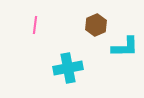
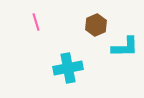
pink line: moved 1 px right, 3 px up; rotated 24 degrees counterclockwise
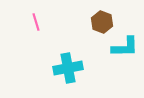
brown hexagon: moved 6 px right, 3 px up; rotated 15 degrees counterclockwise
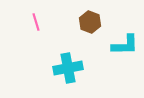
brown hexagon: moved 12 px left
cyan L-shape: moved 2 px up
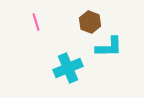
cyan L-shape: moved 16 px left, 2 px down
cyan cross: rotated 12 degrees counterclockwise
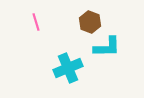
cyan L-shape: moved 2 px left
